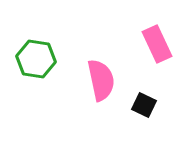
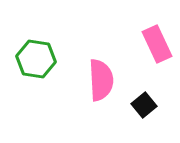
pink semicircle: rotated 9 degrees clockwise
black square: rotated 25 degrees clockwise
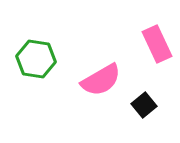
pink semicircle: rotated 63 degrees clockwise
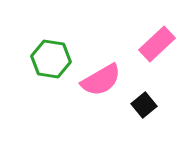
pink rectangle: rotated 72 degrees clockwise
green hexagon: moved 15 px right
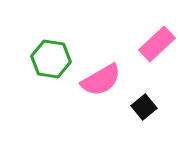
black square: moved 2 px down
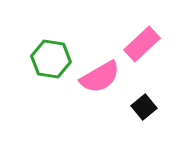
pink rectangle: moved 15 px left
pink semicircle: moved 1 px left, 3 px up
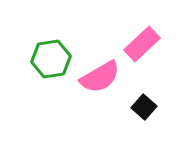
green hexagon: rotated 18 degrees counterclockwise
black square: rotated 10 degrees counterclockwise
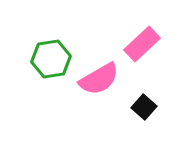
pink semicircle: moved 1 px left, 2 px down
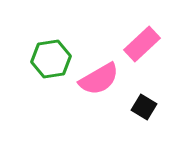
black square: rotated 10 degrees counterclockwise
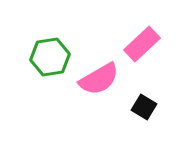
green hexagon: moved 1 px left, 2 px up
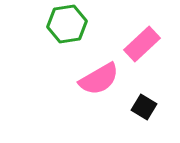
green hexagon: moved 17 px right, 33 px up
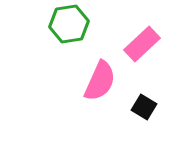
green hexagon: moved 2 px right
pink semicircle: moved 1 px right, 2 px down; rotated 36 degrees counterclockwise
